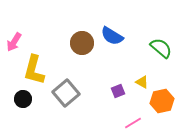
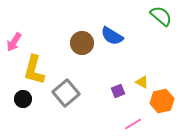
green semicircle: moved 32 px up
pink line: moved 1 px down
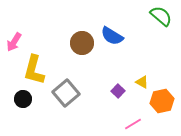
purple square: rotated 24 degrees counterclockwise
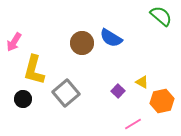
blue semicircle: moved 1 px left, 2 px down
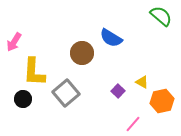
brown circle: moved 10 px down
yellow L-shape: moved 2 px down; rotated 12 degrees counterclockwise
pink line: rotated 18 degrees counterclockwise
